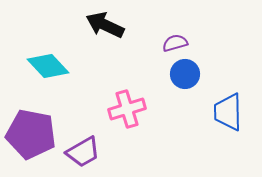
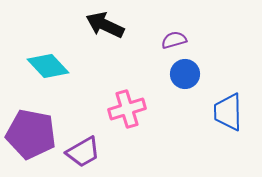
purple semicircle: moved 1 px left, 3 px up
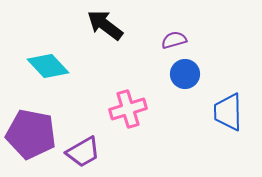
black arrow: rotated 12 degrees clockwise
pink cross: moved 1 px right
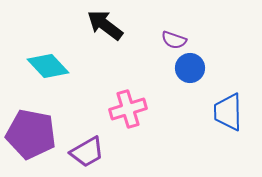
purple semicircle: rotated 145 degrees counterclockwise
blue circle: moved 5 px right, 6 px up
purple trapezoid: moved 4 px right
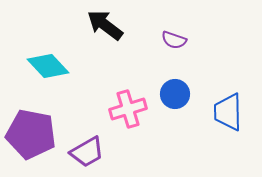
blue circle: moved 15 px left, 26 px down
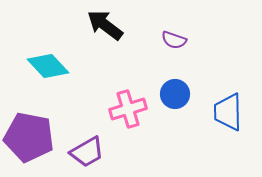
purple pentagon: moved 2 px left, 3 px down
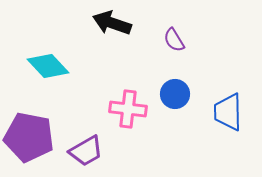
black arrow: moved 7 px right, 2 px up; rotated 18 degrees counterclockwise
purple semicircle: rotated 40 degrees clockwise
pink cross: rotated 24 degrees clockwise
purple trapezoid: moved 1 px left, 1 px up
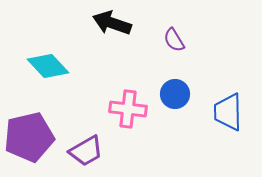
purple pentagon: rotated 24 degrees counterclockwise
